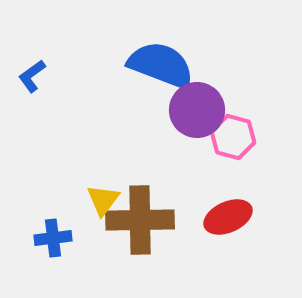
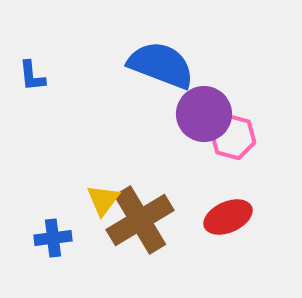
blue L-shape: rotated 60 degrees counterclockwise
purple circle: moved 7 px right, 4 px down
brown cross: rotated 30 degrees counterclockwise
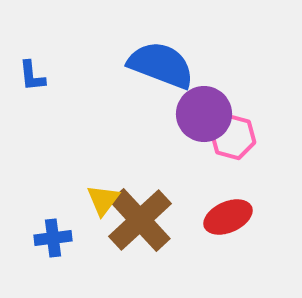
brown cross: rotated 12 degrees counterclockwise
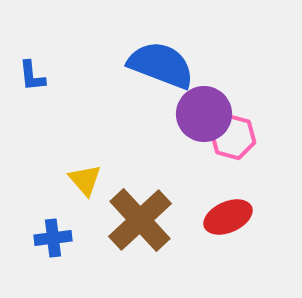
yellow triangle: moved 18 px left, 20 px up; rotated 18 degrees counterclockwise
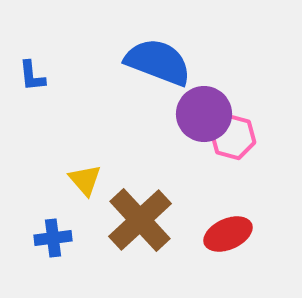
blue semicircle: moved 3 px left, 3 px up
red ellipse: moved 17 px down
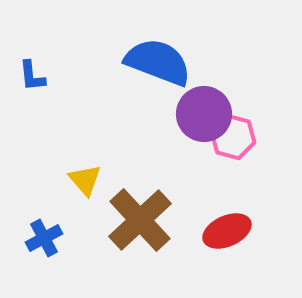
red ellipse: moved 1 px left, 3 px up
blue cross: moved 9 px left; rotated 21 degrees counterclockwise
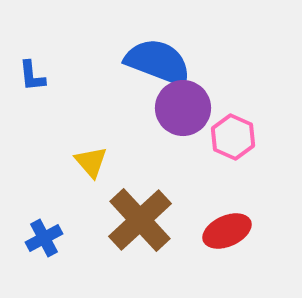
purple circle: moved 21 px left, 6 px up
pink hexagon: rotated 9 degrees clockwise
yellow triangle: moved 6 px right, 18 px up
